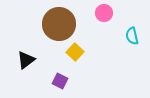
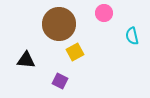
yellow square: rotated 18 degrees clockwise
black triangle: rotated 42 degrees clockwise
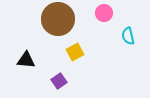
brown circle: moved 1 px left, 5 px up
cyan semicircle: moved 4 px left
purple square: moved 1 px left; rotated 28 degrees clockwise
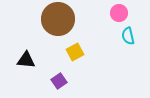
pink circle: moved 15 px right
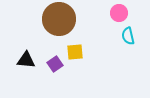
brown circle: moved 1 px right
yellow square: rotated 24 degrees clockwise
purple square: moved 4 px left, 17 px up
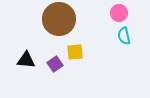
cyan semicircle: moved 4 px left
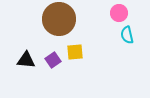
cyan semicircle: moved 3 px right, 1 px up
purple square: moved 2 px left, 4 px up
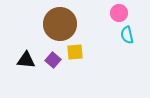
brown circle: moved 1 px right, 5 px down
purple square: rotated 14 degrees counterclockwise
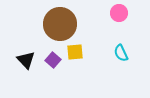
cyan semicircle: moved 6 px left, 18 px down; rotated 12 degrees counterclockwise
black triangle: rotated 42 degrees clockwise
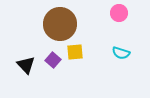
cyan semicircle: rotated 48 degrees counterclockwise
black triangle: moved 5 px down
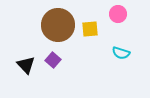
pink circle: moved 1 px left, 1 px down
brown circle: moved 2 px left, 1 px down
yellow square: moved 15 px right, 23 px up
